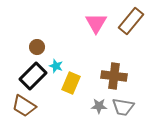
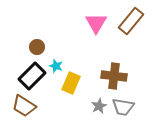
black rectangle: moved 1 px left
gray star: rotated 28 degrees counterclockwise
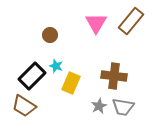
brown circle: moved 13 px right, 12 px up
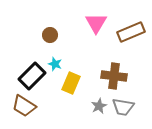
brown rectangle: moved 11 px down; rotated 28 degrees clockwise
cyan star: moved 1 px left, 2 px up
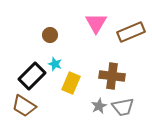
brown cross: moved 2 px left
gray trapezoid: rotated 20 degrees counterclockwise
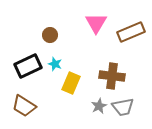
black rectangle: moved 4 px left, 10 px up; rotated 20 degrees clockwise
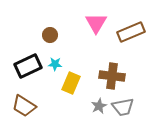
cyan star: rotated 16 degrees counterclockwise
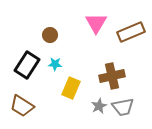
black rectangle: moved 1 px left, 1 px up; rotated 32 degrees counterclockwise
brown cross: rotated 20 degrees counterclockwise
yellow rectangle: moved 5 px down
brown trapezoid: moved 2 px left
